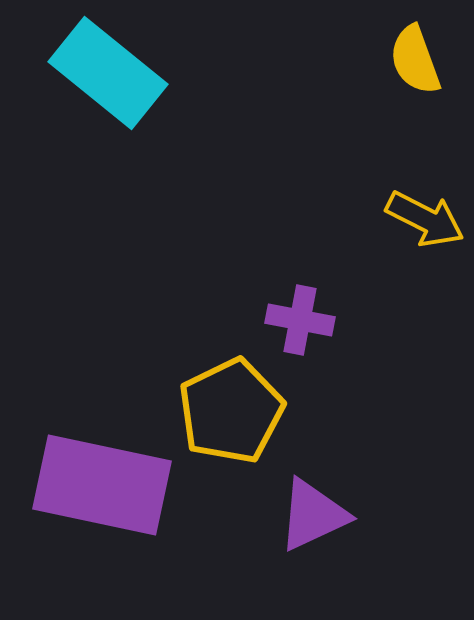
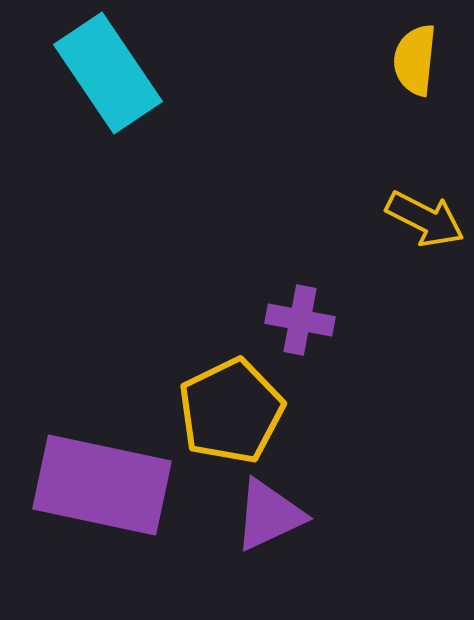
yellow semicircle: rotated 26 degrees clockwise
cyan rectangle: rotated 17 degrees clockwise
purple triangle: moved 44 px left
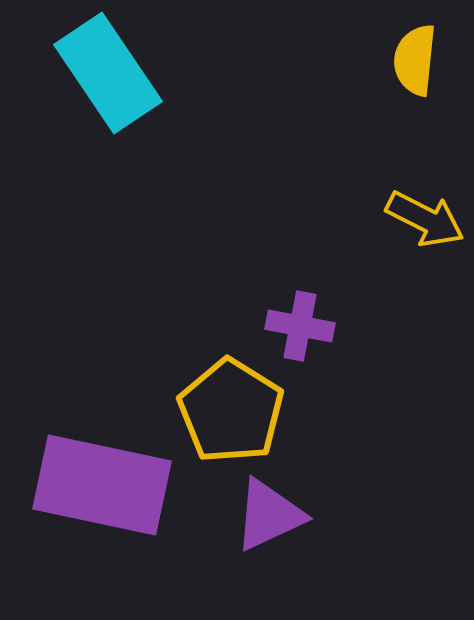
purple cross: moved 6 px down
yellow pentagon: rotated 14 degrees counterclockwise
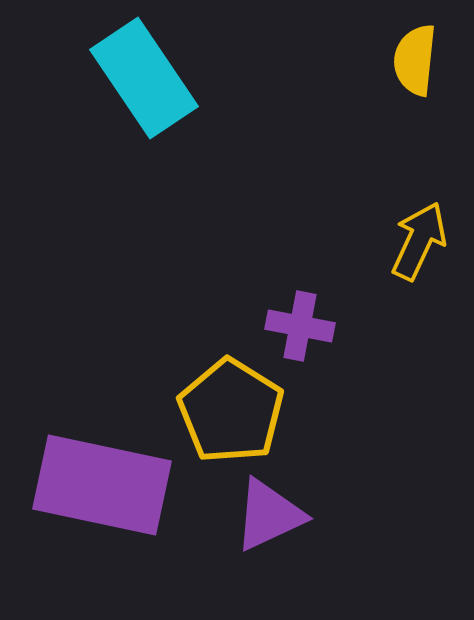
cyan rectangle: moved 36 px right, 5 px down
yellow arrow: moved 6 px left, 22 px down; rotated 92 degrees counterclockwise
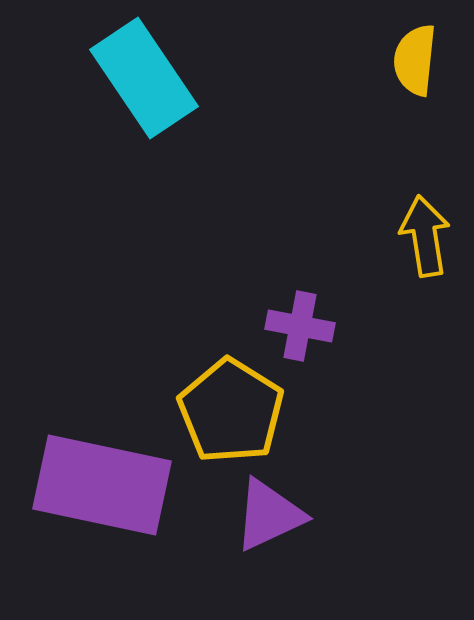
yellow arrow: moved 6 px right, 5 px up; rotated 34 degrees counterclockwise
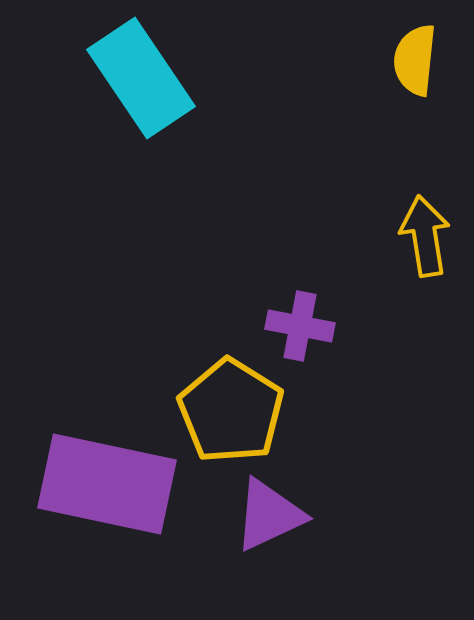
cyan rectangle: moved 3 px left
purple rectangle: moved 5 px right, 1 px up
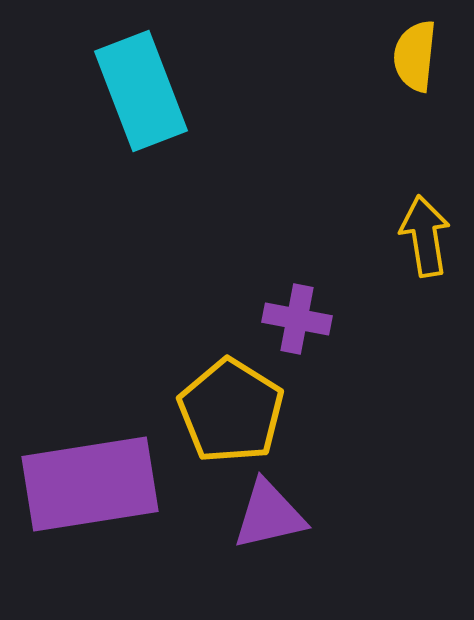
yellow semicircle: moved 4 px up
cyan rectangle: moved 13 px down; rotated 13 degrees clockwise
purple cross: moved 3 px left, 7 px up
purple rectangle: moved 17 px left; rotated 21 degrees counterclockwise
purple triangle: rotated 12 degrees clockwise
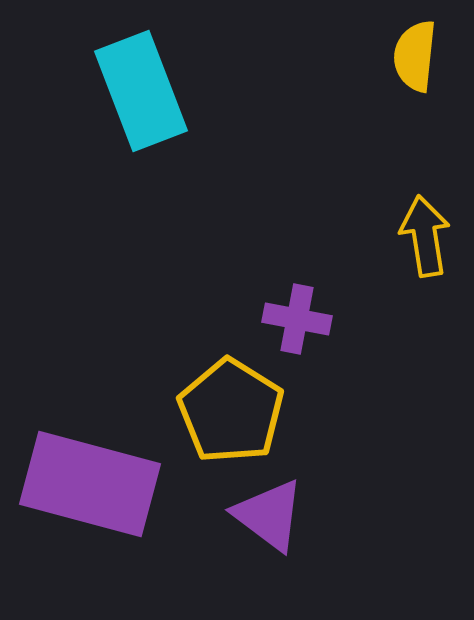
purple rectangle: rotated 24 degrees clockwise
purple triangle: rotated 50 degrees clockwise
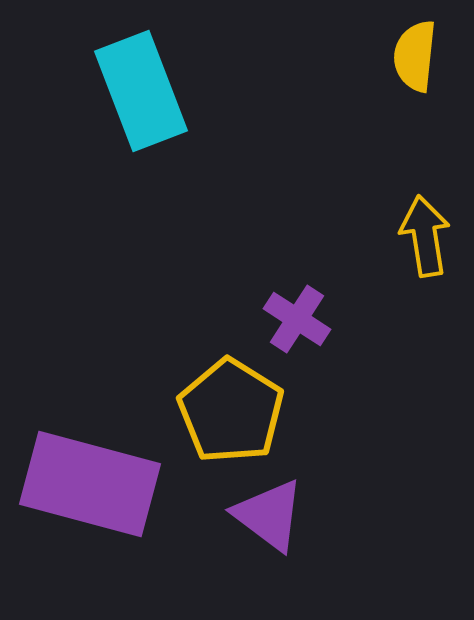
purple cross: rotated 22 degrees clockwise
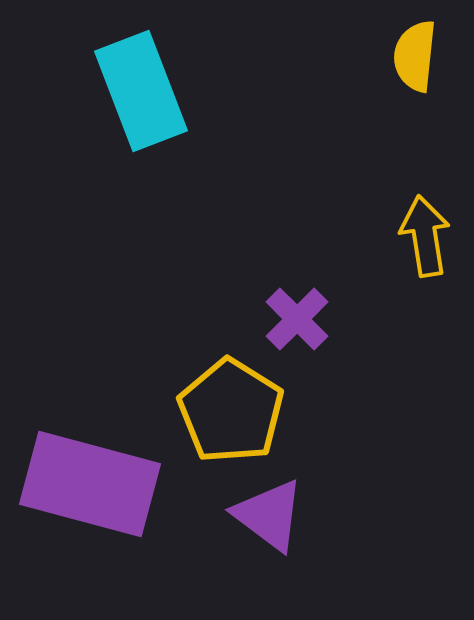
purple cross: rotated 12 degrees clockwise
